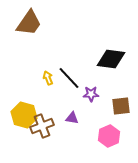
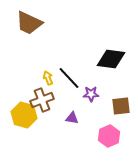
brown trapezoid: rotated 80 degrees clockwise
brown cross: moved 26 px up
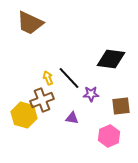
brown trapezoid: moved 1 px right
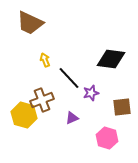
yellow arrow: moved 3 px left, 18 px up
purple star: moved 1 px up; rotated 14 degrees counterclockwise
brown square: moved 1 px right, 1 px down
purple triangle: rotated 32 degrees counterclockwise
pink hexagon: moved 2 px left, 2 px down; rotated 20 degrees counterclockwise
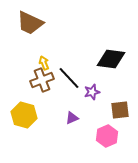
yellow arrow: moved 1 px left, 3 px down
purple star: moved 1 px right, 1 px up
brown cross: moved 20 px up
brown square: moved 2 px left, 3 px down
pink hexagon: moved 2 px up; rotated 20 degrees clockwise
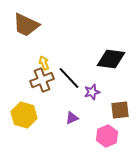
brown trapezoid: moved 4 px left, 2 px down
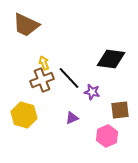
purple star: rotated 28 degrees clockwise
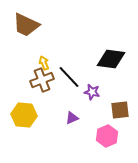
black line: moved 1 px up
yellow hexagon: rotated 10 degrees counterclockwise
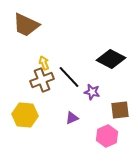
black diamond: rotated 20 degrees clockwise
yellow hexagon: moved 1 px right
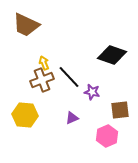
black diamond: moved 1 px right, 4 px up; rotated 8 degrees counterclockwise
